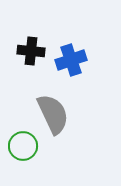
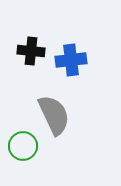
blue cross: rotated 12 degrees clockwise
gray semicircle: moved 1 px right, 1 px down
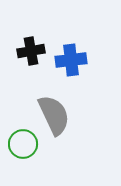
black cross: rotated 16 degrees counterclockwise
green circle: moved 2 px up
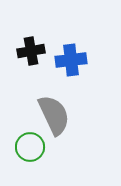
green circle: moved 7 px right, 3 px down
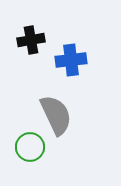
black cross: moved 11 px up
gray semicircle: moved 2 px right
